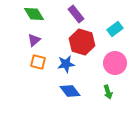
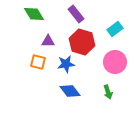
purple triangle: moved 14 px right, 1 px down; rotated 40 degrees clockwise
pink circle: moved 1 px up
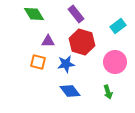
cyan rectangle: moved 3 px right, 3 px up
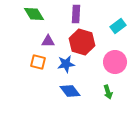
purple rectangle: rotated 42 degrees clockwise
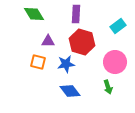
green arrow: moved 5 px up
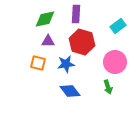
green diamond: moved 11 px right, 5 px down; rotated 70 degrees counterclockwise
orange square: moved 1 px down
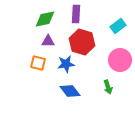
pink circle: moved 5 px right, 2 px up
